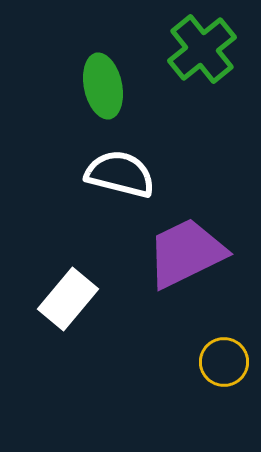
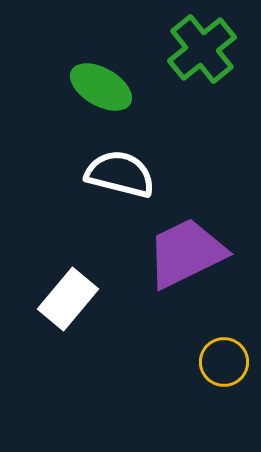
green ellipse: moved 2 px left, 1 px down; rotated 48 degrees counterclockwise
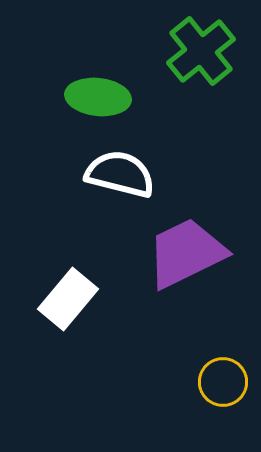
green cross: moved 1 px left, 2 px down
green ellipse: moved 3 px left, 10 px down; rotated 24 degrees counterclockwise
yellow circle: moved 1 px left, 20 px down
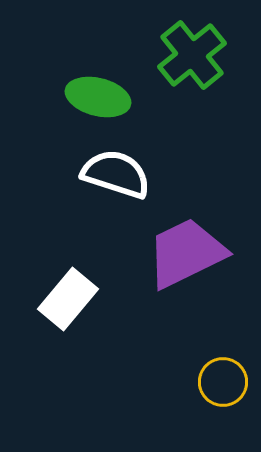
green cross: moved 9 px left, 4 px down
green ellipse: rotated 8 degrees clockwise
white semicircle: moved 4 px left; rotated 4 degrees clockwise
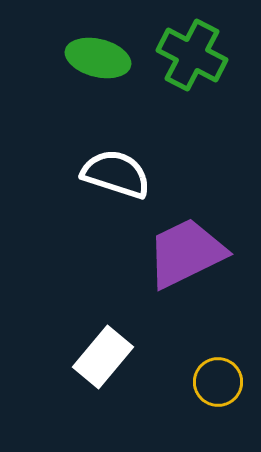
green cross: rotated 24 degrees counterclockwise
green ellipse: moved 39 px up
white rectangle: moved 35 px right, 58 px down
yellow circle: moved 5 px left
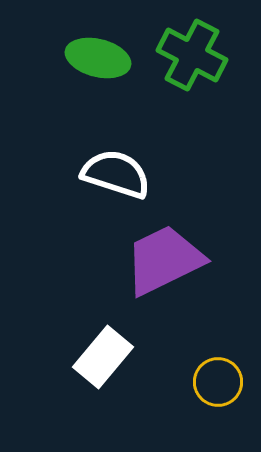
purple trapezoid: moved 22 px left, 7 px down
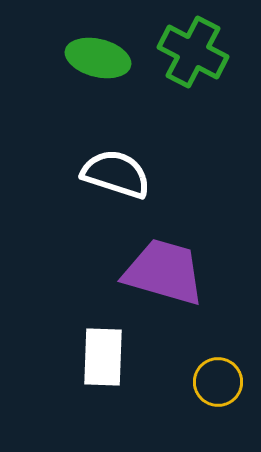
green cross: moved 1 px right, 3 px up
purple trapezoid: moved 12 px down; rotated 42 degrees clockwise
white rectangle: rotated 38 degrees counterclockwise
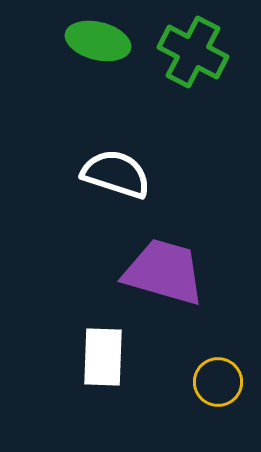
green ellipse: moved 17 px up
